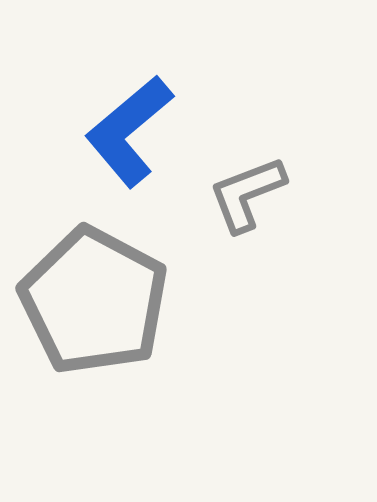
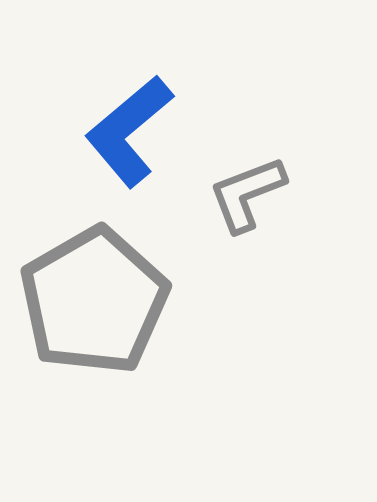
gray pentagon: rotated 14 degrees clockwise
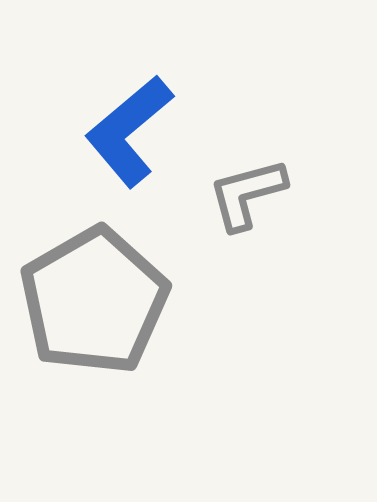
gray L-shape: rotated 6 degrees clockwise
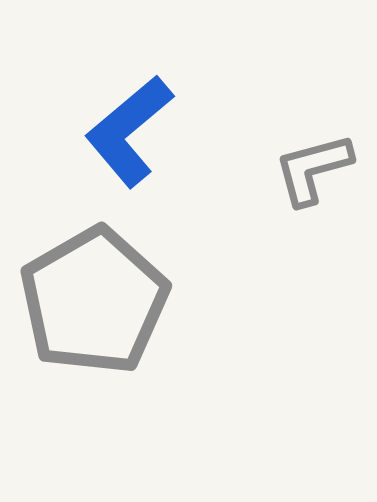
gray L-shape: moved 66 px right, 25 px up
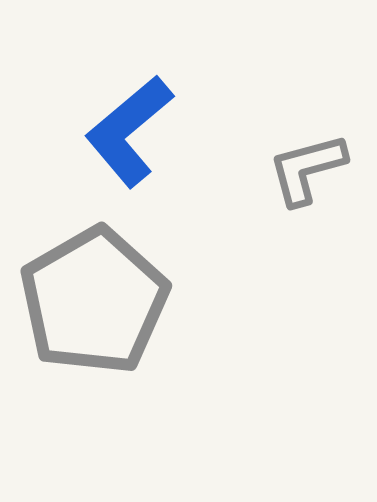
gray L-shape: moved 6 px left
